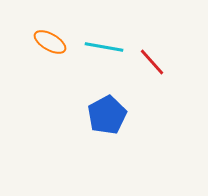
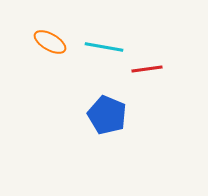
red line: moved 5 px left, 7 px down; rotated 56 degrees counterclockwise
blue pentagon: rotated 21 degrees counterclockwise
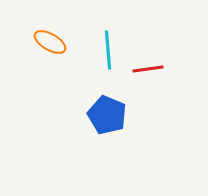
cyan line: moved 4 px right, 3 px down; rotated 75 degrees clockwise
red line: moved 1 px right
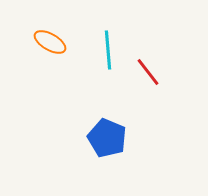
red line: moved 3 px down; rotated 60 degrees clockwise
blue pentagon: moved 23 px down
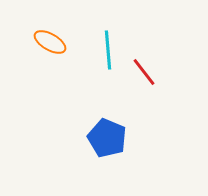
red line: moved 4 px left
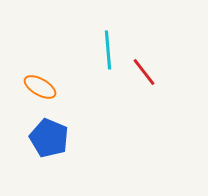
orange ellipse: moved 10 px left, 45 px down
blue pentagon: moved 58 px left
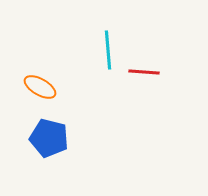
red line: rotated 48 degrees counterclockwise
blue pentagon: rotated 9 degrees counterclockwise
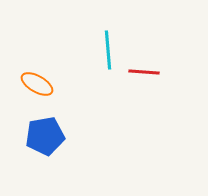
orange ellipse: moved 3 px left, 3 px up
blue pentagon: moved 4 px left, 2 px up; rotated 24 degrees counterclockwise
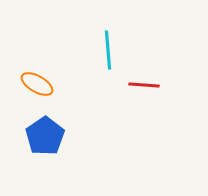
red line: moved 13 px down
blue pentagon: rotated 24 degrees counterclockwise
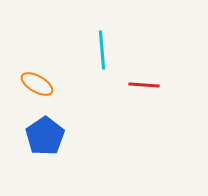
cyan line: moved 6 px left
